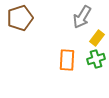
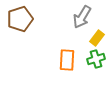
brown pentagon: moved 1 px down
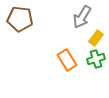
brown pentagon: rotated 25 degrees clockwise
yellow rectangle: moved 1 px left
orange rectangle: rotated 35 degrees counterclockwise
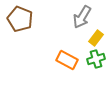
brown pentagon: rotated 15 degrees clockwise
orange rectangle: rotated 30 degrees counterclockwise
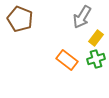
orange rectangle: rotated 10 degrees clockwise
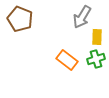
yellow rectangle: moved 1 px right, 1 px up; rotated 35 degrees counterclockwise
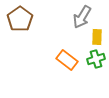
brown pentagon: rotated 15 degrees clockwise
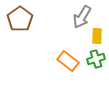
yellow rectangle: moved 1 px up
orange rectangle: moved 1 px right, 1 px down
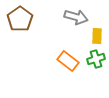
gray arrow: moved 6 px left; rotated 105 degrees counterclockwise
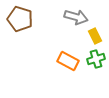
brown pentagon: rotated 20 degrees counterclockwise
yellow rectangle: moved 2 px left; rotated 28 degrees counterclockwise
orange rectangle: rotated 10 degrees counterclockwise
